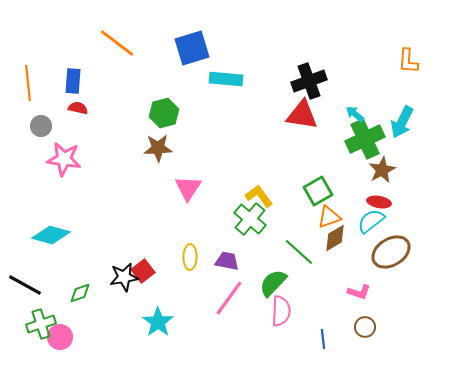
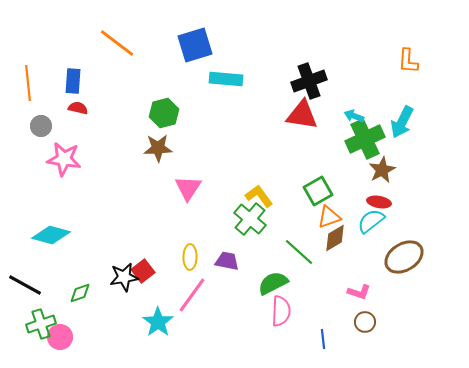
blue square at (192, 48): moved 3 px right, 3 px up
cyan arrow at (355, 114): moved 1 px left, 2 px down; rotated 18 degrees counterclockwise
brown ellipse at (391, 252): moved 13 px right, 5 px down
green semicircle at (273, 283): rotated 20 degrees clockwise
pink line at (229, 298): moved 37 px left, 3 px up
brown circle at (365, 327): moved 5 px up
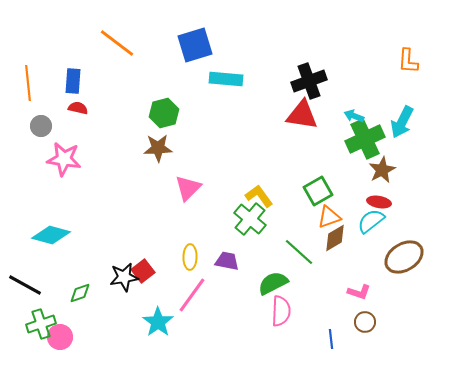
pink triangle at (188, 188): rotated 12 degrees clockwise
blue line at (323, 339): moved 8 px right
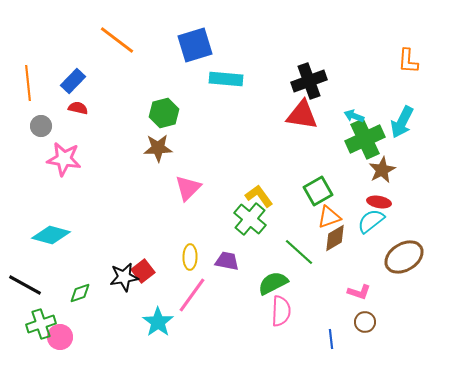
orange line at (117, 43): moved 3 px up
blue rectangle at (73, 81): rotated 40 degrees clockwise
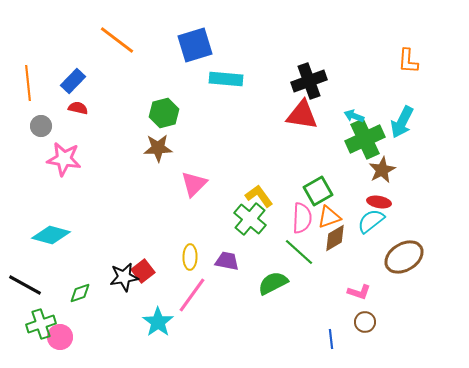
pink triangle at (188, 188): moved 6 px right, 4 px up
pink semicircle at (281, 311): moved 21 px right, 93 px up
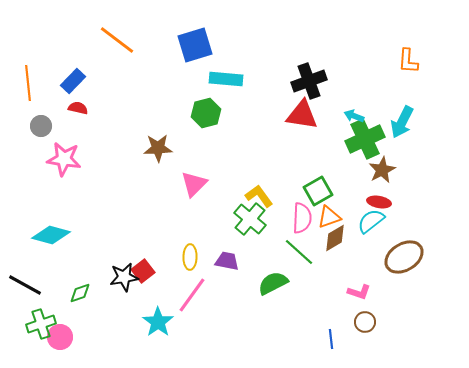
green hexagon at (164, 113): moved 42 px right
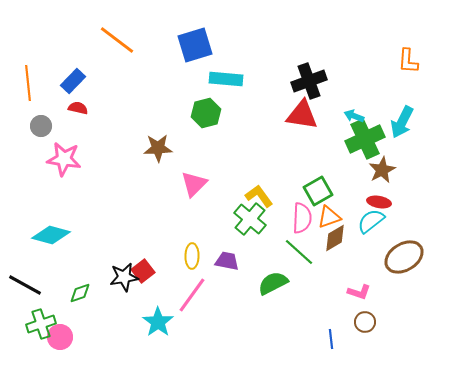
yellow ellipse at (190, 257): moved 2 px right, 1 px up
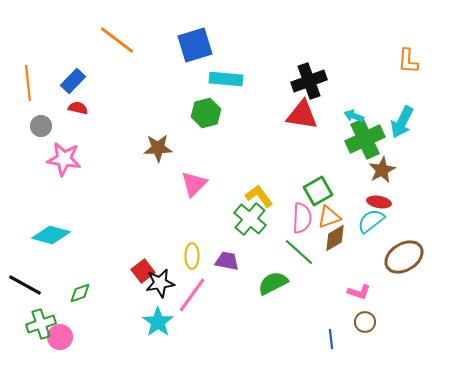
black star at (124, 277): moved 36 px right, 6 px down
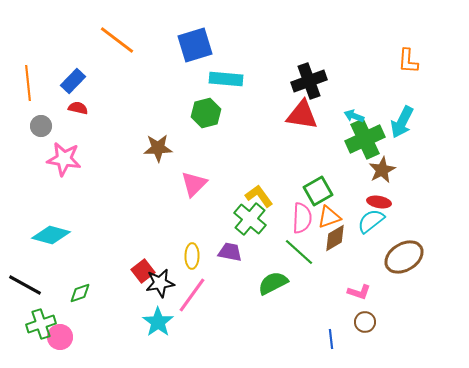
purple trapezoid at (227, 261): moved 3 px right, 9 px up
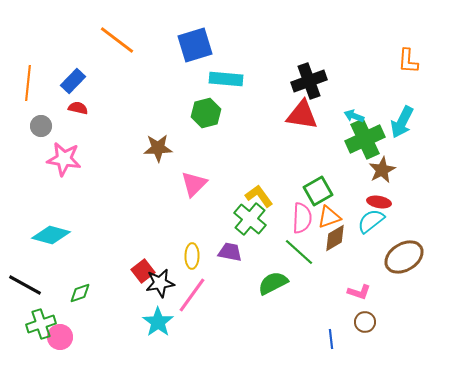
orange line at (28, 83): rotated 12 degrees clockwise
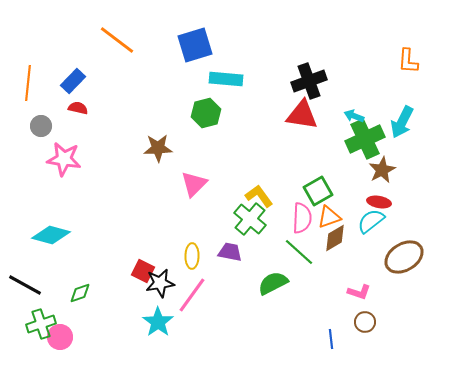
red square at (143, 271): rotated 25 degrees counterclockwise
